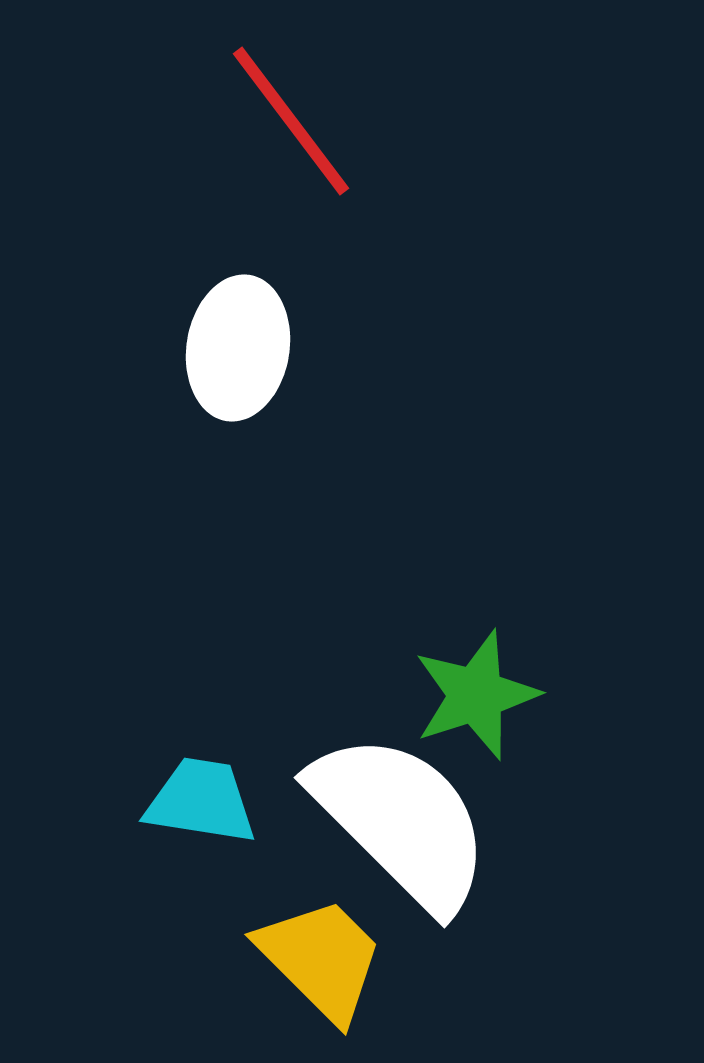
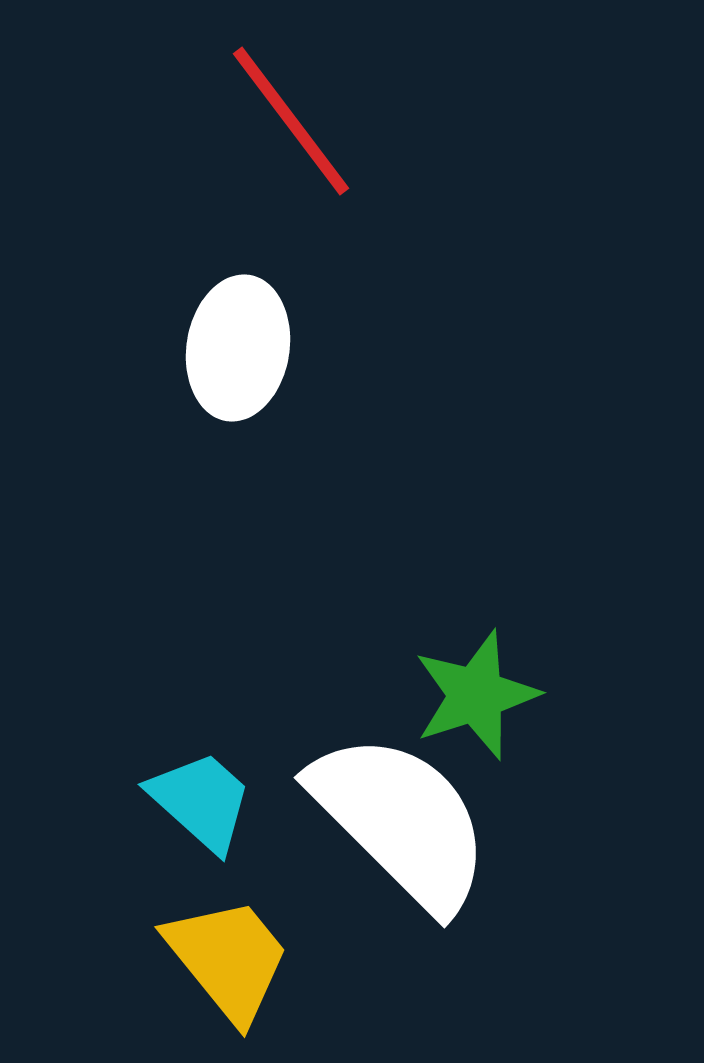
cyan trapezoid: rotated 33 degrees clockwise
yellow trapezoid: moved 93 px left; rotated 6 degrees clockwise
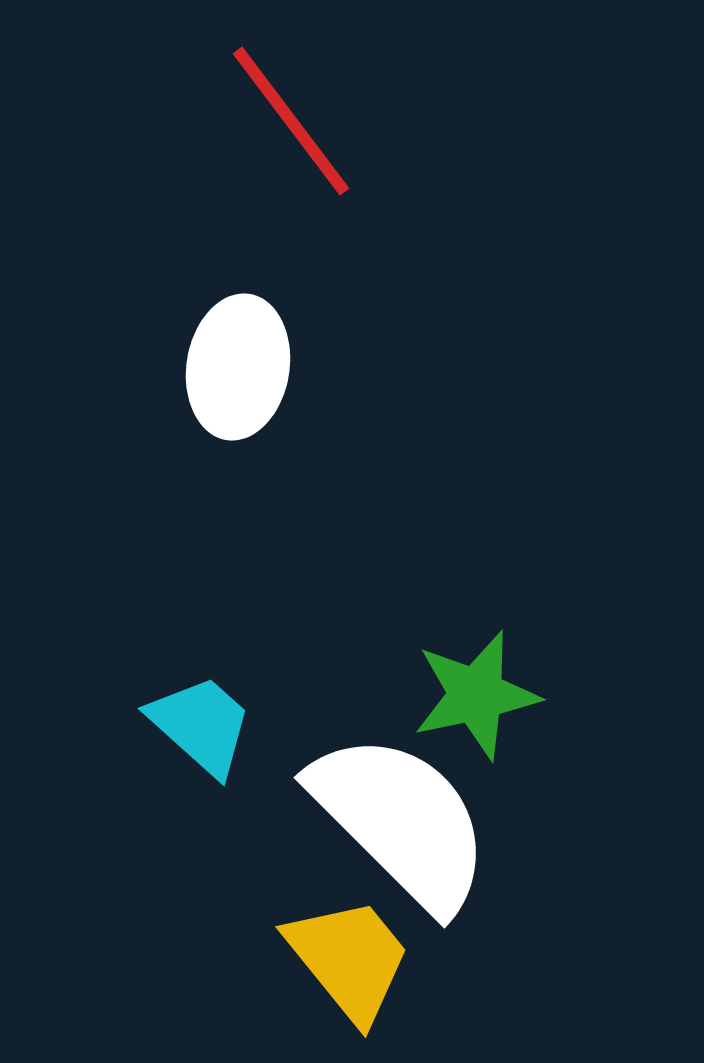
white ellipse: moved 19 px down
green star: rotated 6 degrees clockwise
cyan trapezoid: moved 76 px up
yellow trapezoid: moved 121 px right
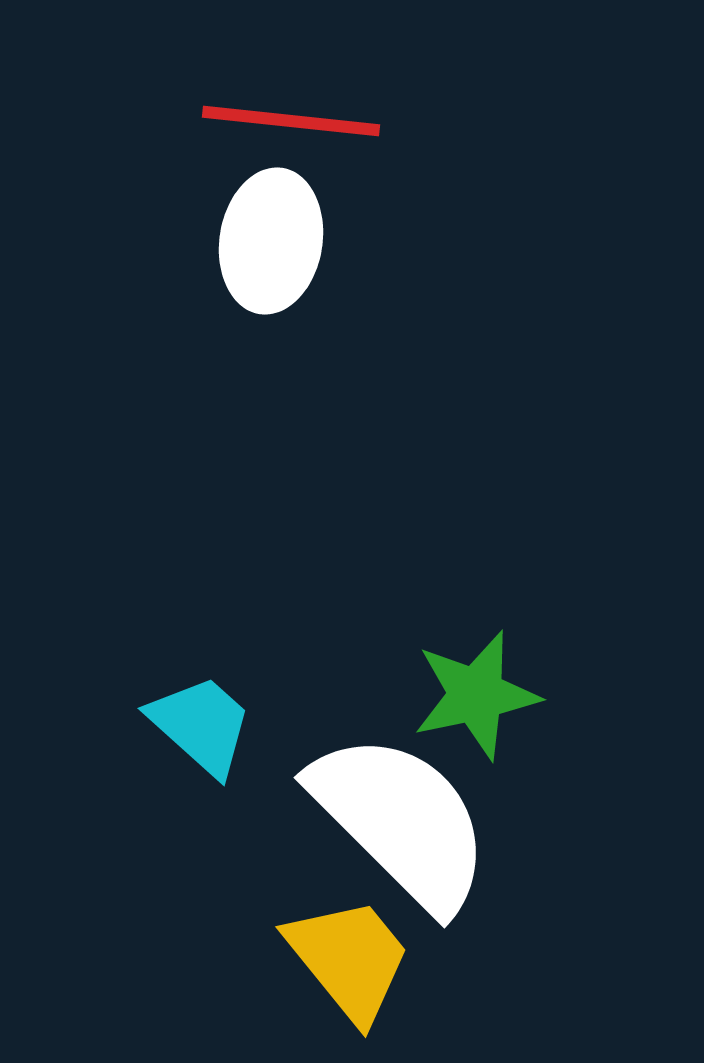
red line: rotated 47 degrees counterclockwise
white ellipse: moved 33 px right, 126 px up
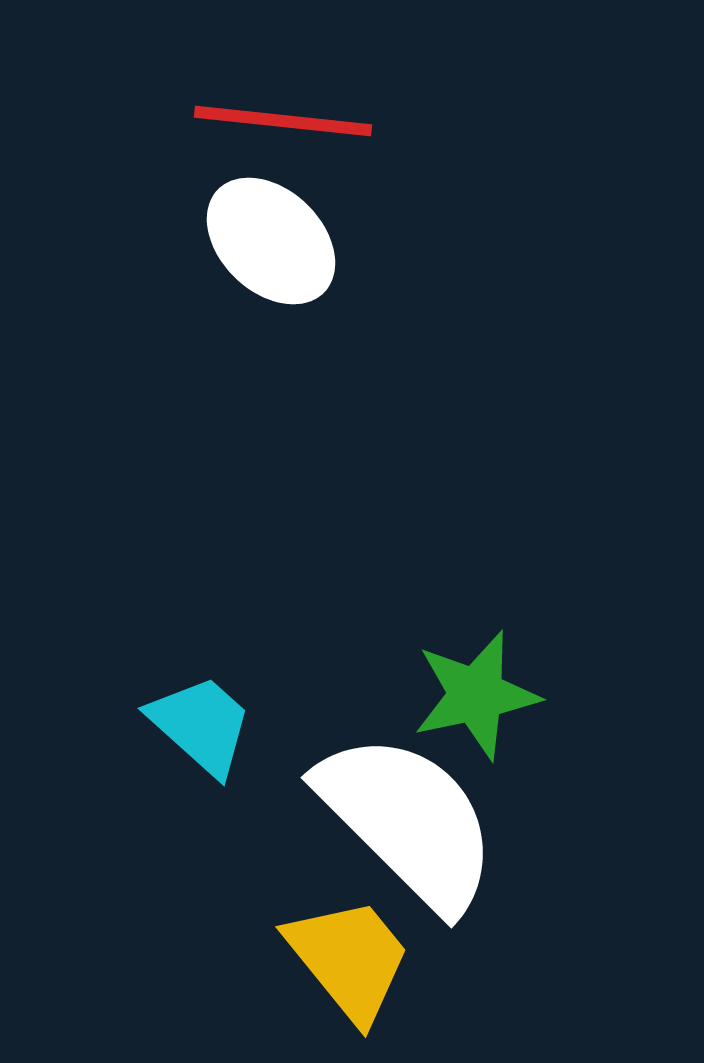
red line: moved 8 px left
white ellipse: rotated 55 degrees counterclockwise
white semicircle: moved 7 px right
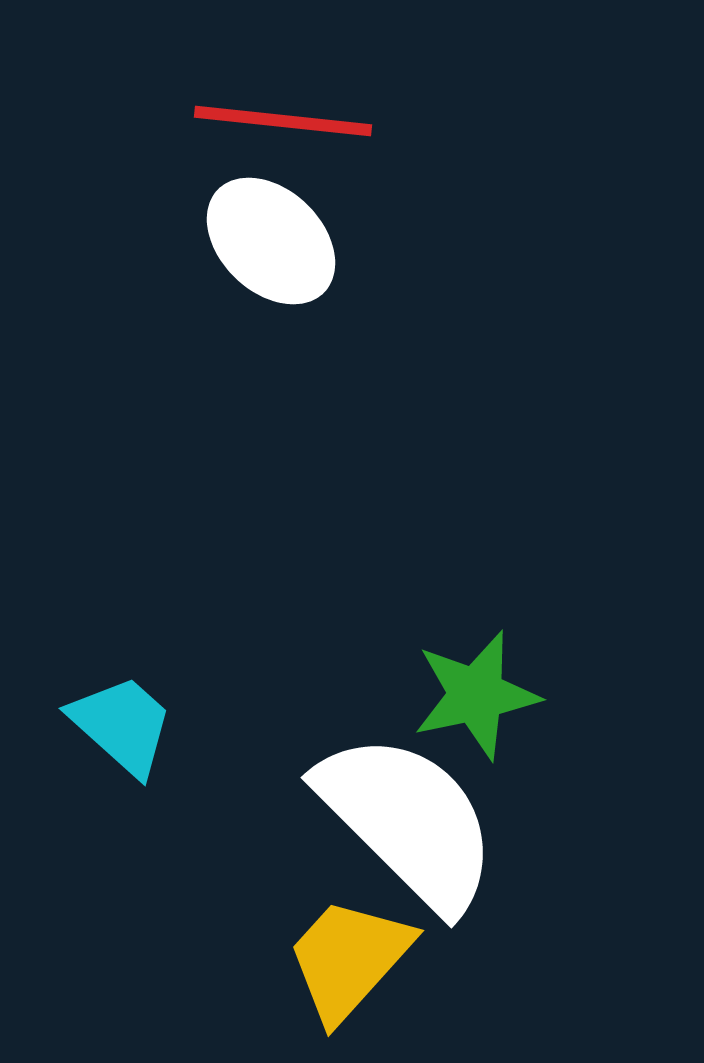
cyan trapezoid: moved 79 px left
yellow trapezoid: rotated 99 degrees counterclockwise
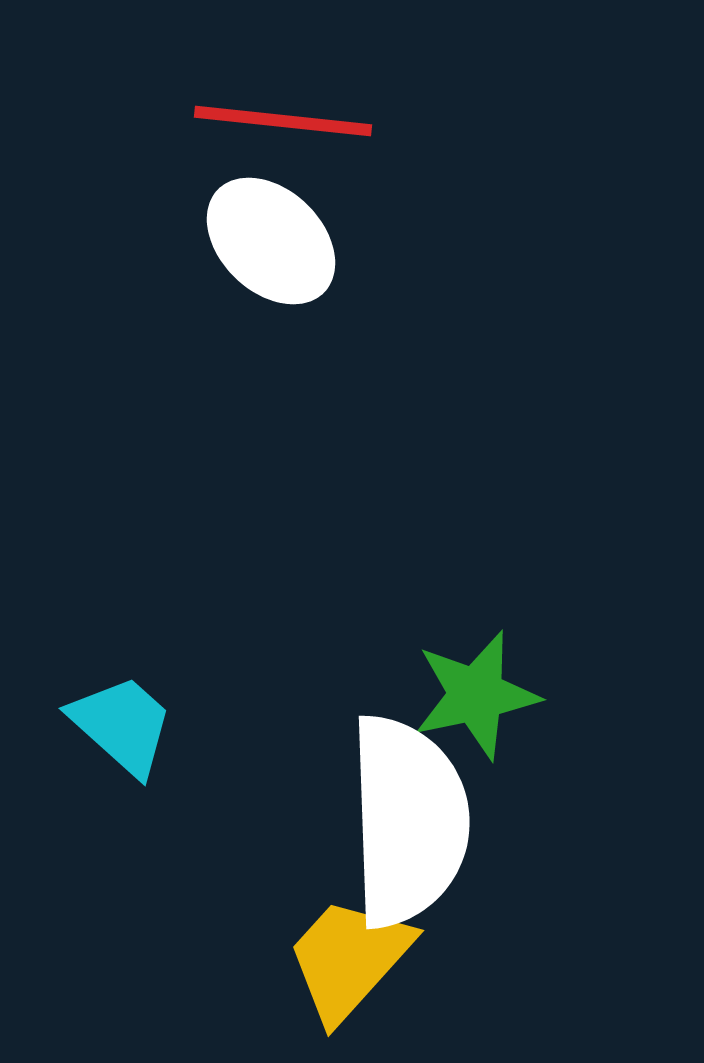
white semicircle: rotated 43 degrees clockwise
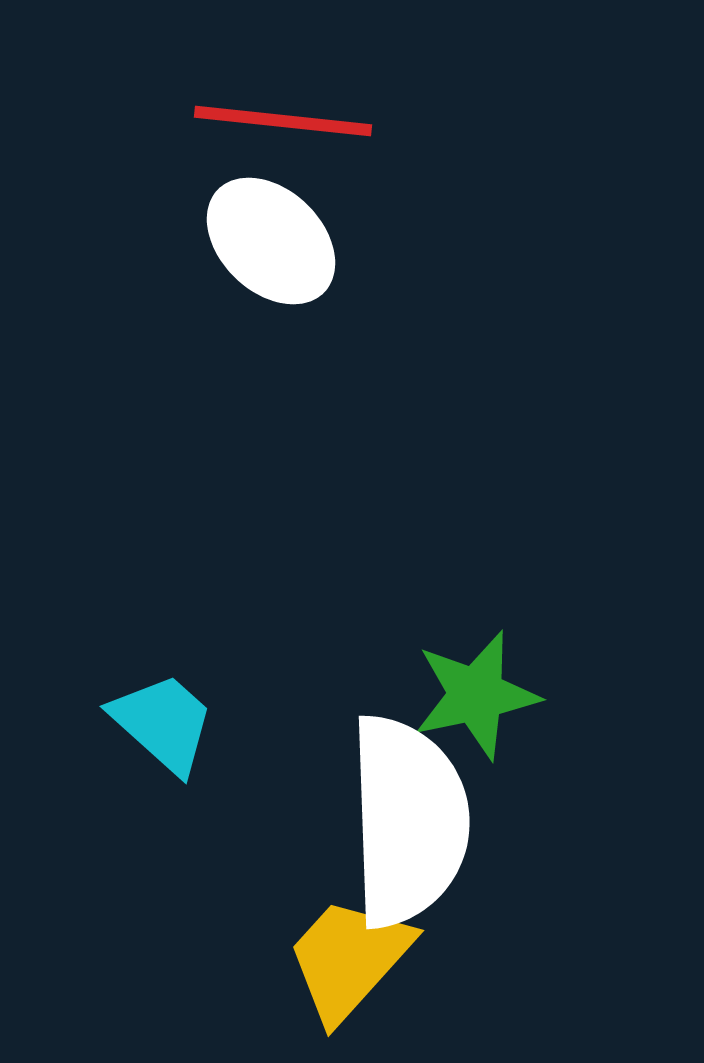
cyan trapezoid: moved 41 px right, 2 px up
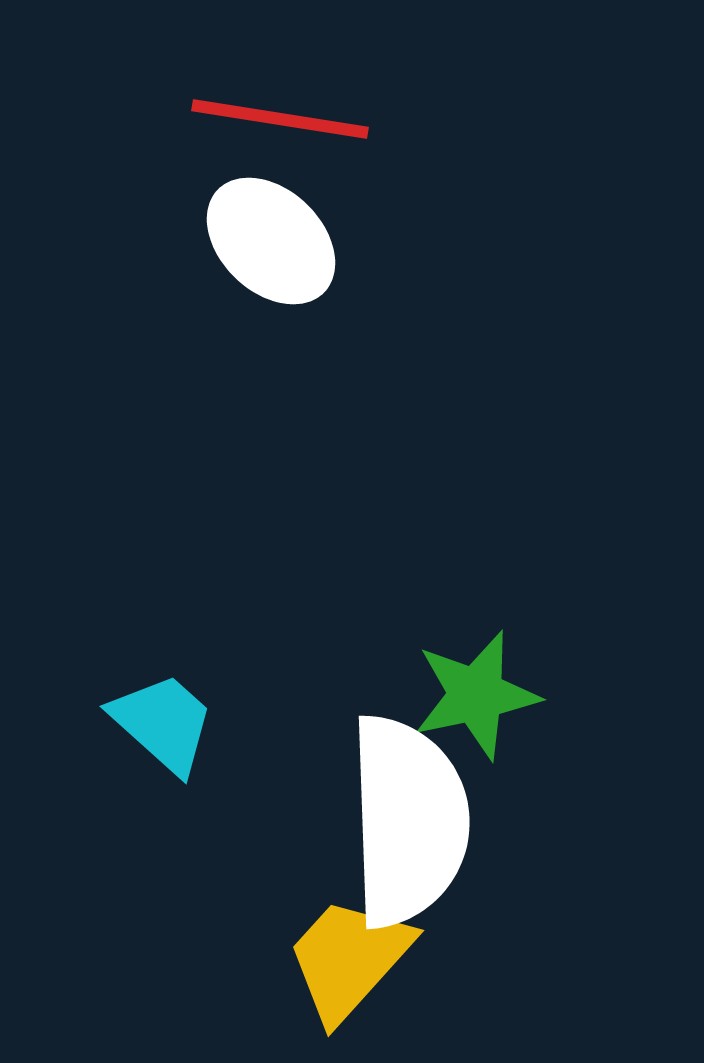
red line: moved 3 px left, 2 px up; rotated 3 degrees clockwise
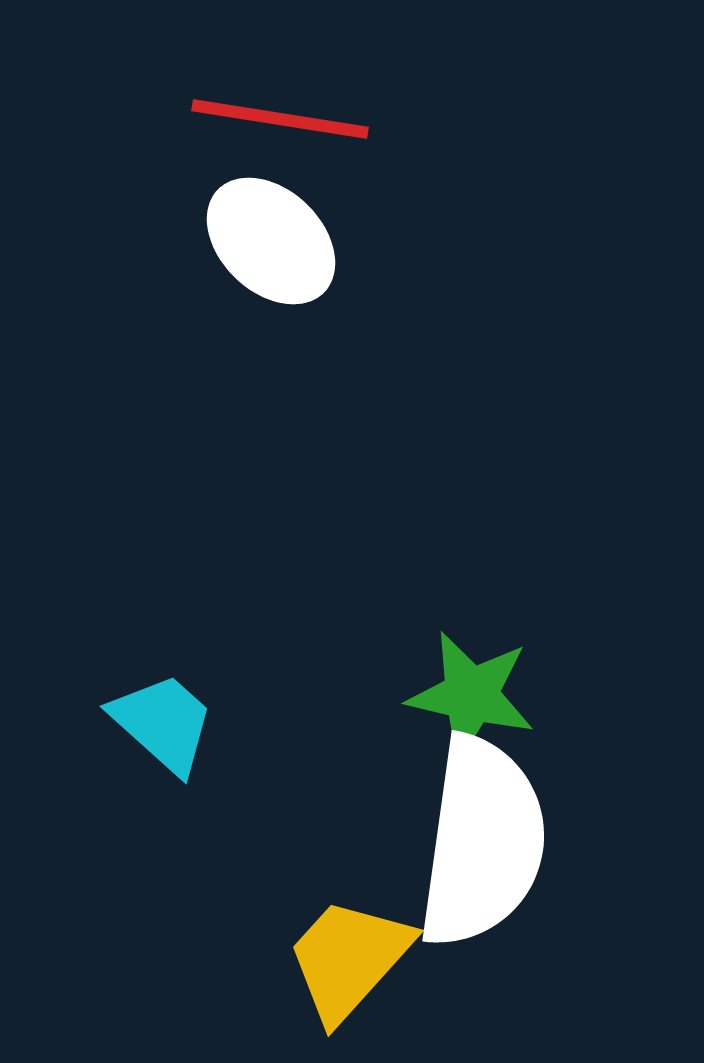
green star: moved 5 px left; rotated 25 degrees clockwise
white semicircle: moved 74 px right, 21 px down; rotated 10 degrees clockwise
